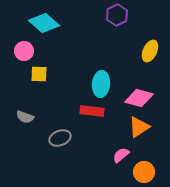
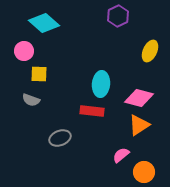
purple hexagon: moved 1 px right, 1 px down
gray semicircle: moved 6 px right, 17 px up
orange triangle: moved 2 px up
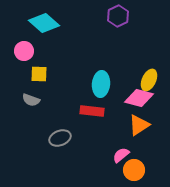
yellow ellipse: moved 1 px left, 29 px down
orange circle: moved 10 px left, 2 px up
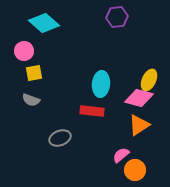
purple hexagon: moved 1 px left, 1 px down; rotated 20 degrees clockwise
yellow square: moved 5 px left, 1 px up; rotated 12 degrees counterclockwise
orange circle: moved 1 px right
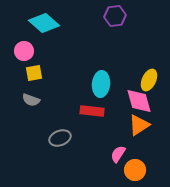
purple hexagon: moved 2 px left, 1 px up
pink diamond: moved 3 px down; rotated 60 degrees clockwise
pink semicircle: moved 3 px left, 1 px up; rotated 18 degrees counterclockwise
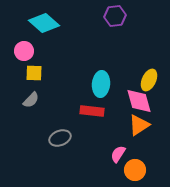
yellow square: rotated 12 degrees clockwise
gray semicircle: rotated 66 degrees counterclockwise
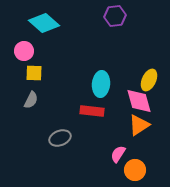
gray semicircle: rotated 18 degrees counterclockwise
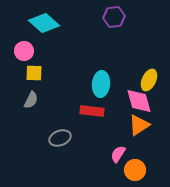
purple hexagon: moved 1 px left, 1 px down
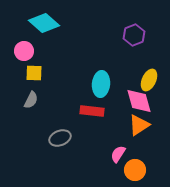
purple hexagon: moved 20 px right, 18 px down; rotated 15 degrees counterclockwise
